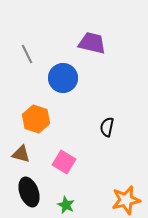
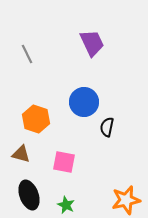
purple trapezoid: rotated 52 degrees clockwise
blue circle: moved 21 px right, 24 px down
pink square: rotated 20 degrees counterclockwise
black ellipse: moved 3 px down
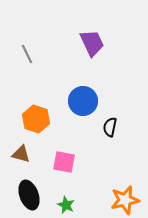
blue circle: moved 1 px left, 1 px up
black semicircle: moved 3 px right
orange star: moved 1 px left
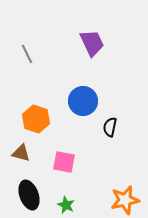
brown triangle: moved 1 px up
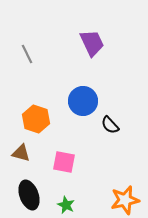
black semicircle: moved 2 px up; rotated 54 degrees counterclockwise
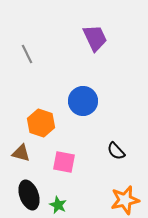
purple trapezoid: moved 3 px right, 5 px up
orange hexagon: moved 5 px right, 4 px down
black semicircle: moved 6 px right, 26 px down
green star: moved 8 px left
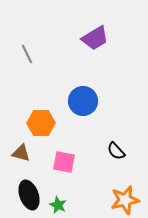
purple trapezoid: rotated 84 degrees clockwise
orange hexagon: rotated 20 degrees counterclockwise
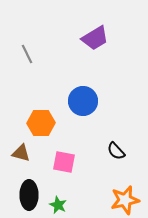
black ellipse: rotated 20 degrees clockwise
